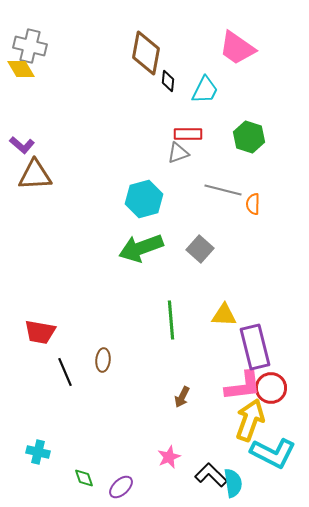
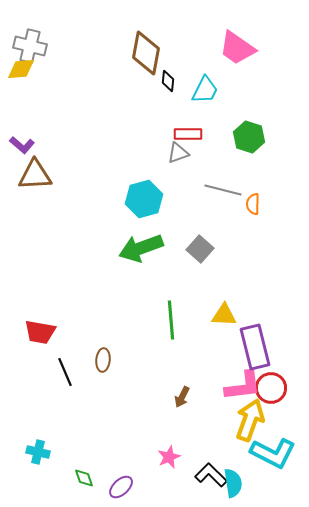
yellow diamond: rotated 64 degrees counterclockwise
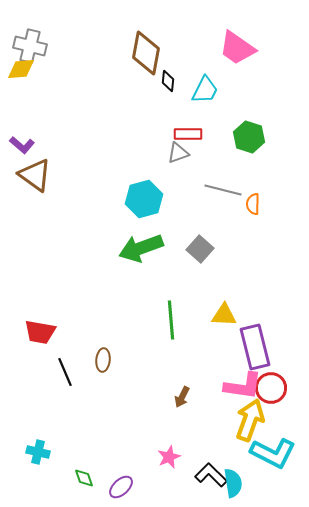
brown triangle: rotated 39 degrees clockwise
pink L-shape: rotated 15 degrees clockwise
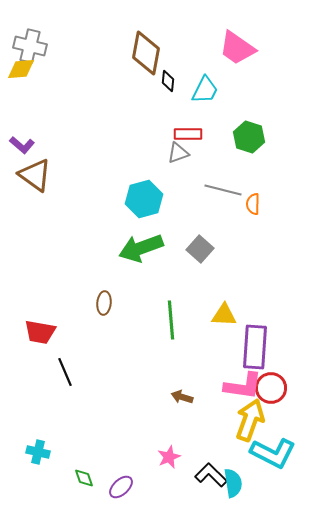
purple rectangle: rotated 18 degrees clockwise
brown ellipse: moved 1 px right, 57 px up
brown arrow: rotated 80 degrees clockwise
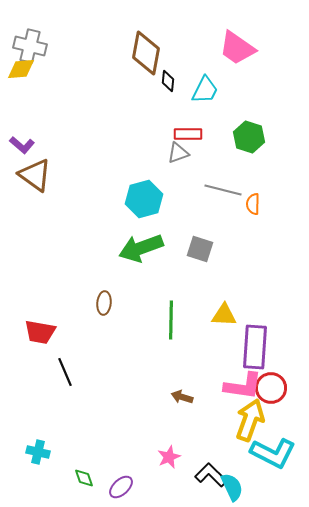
gray square: rotated 24 degrees counterclockwise
green line: rotated 6 degrees clockwise
cyan semicircle: moved 1 px left, 4 px down; rotated 16 degrees counterclockwise
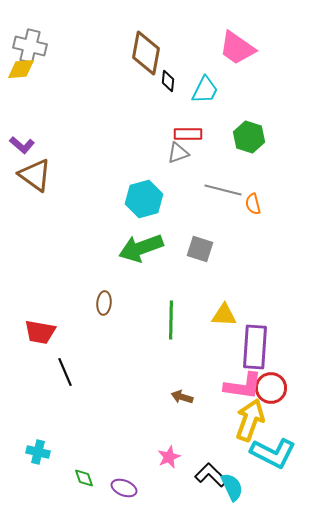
orange semicircle: rotated 15 degrees counterclockwise
purple ellipse: moved 3 px right, 1 px down; rotated 65 degrees clockwise
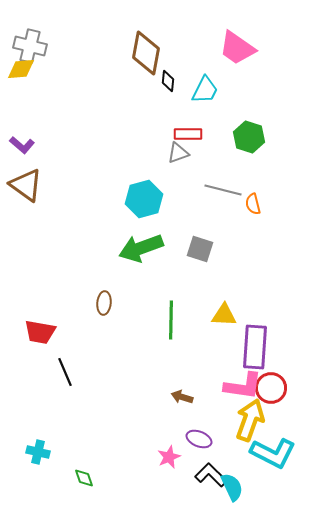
brown triangle: moved 9 px left, 10 px down
purple ellipse: moved 75 px right, 49 px up
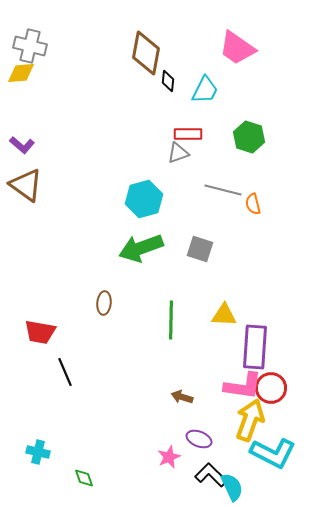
yellow diamond: moved 4 px down
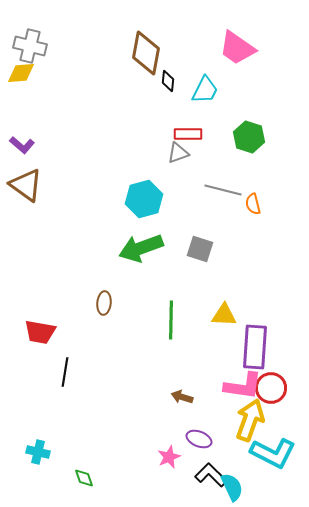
black line: rotated 32 degrees clockwise
